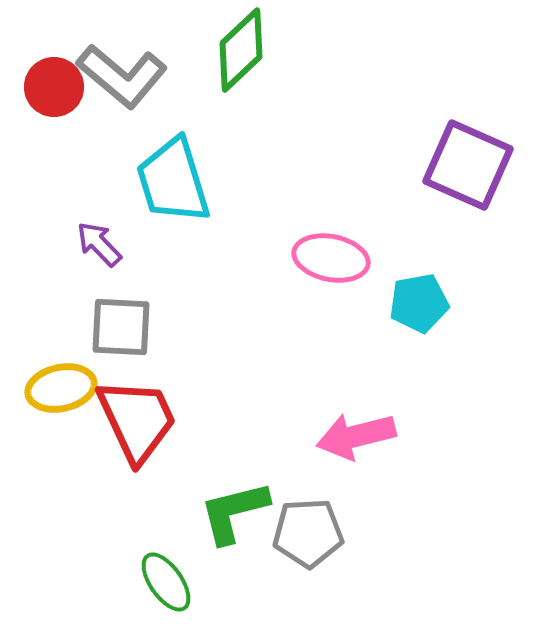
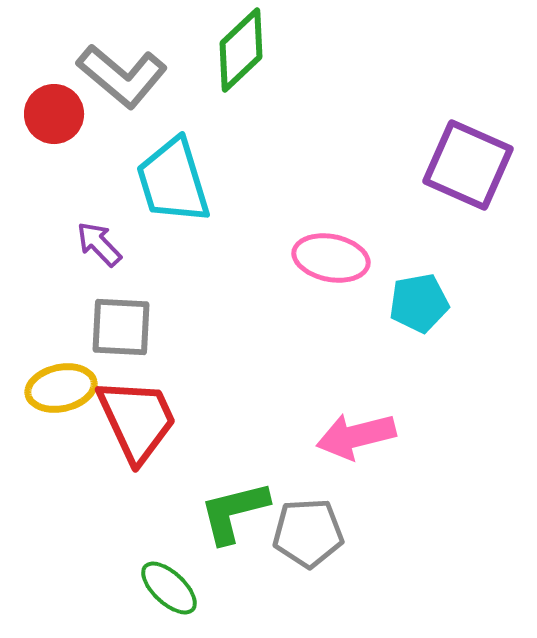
red circle: moved 27 px down
green ellipse: moved 3 px right, 6 px down; rotated 12 degrees counterclockwise
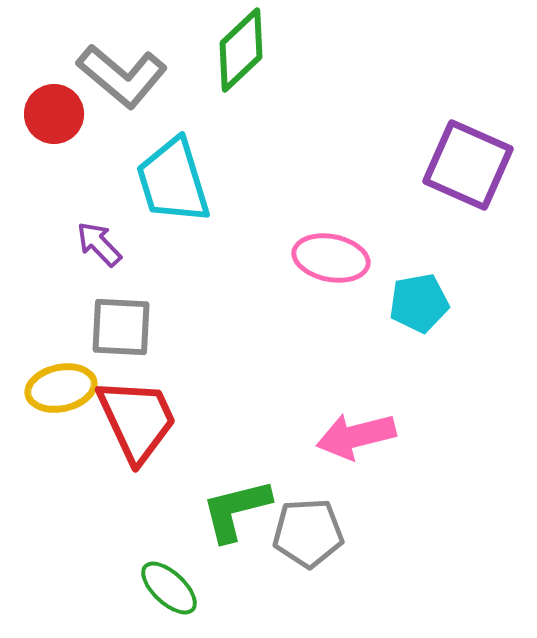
green L-shape: moved 2 px right, 2 px up
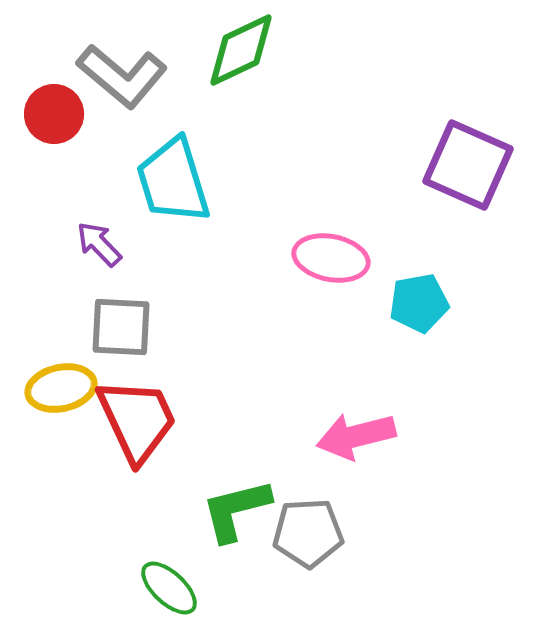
green diamond: rotated 18 degrees clockwise
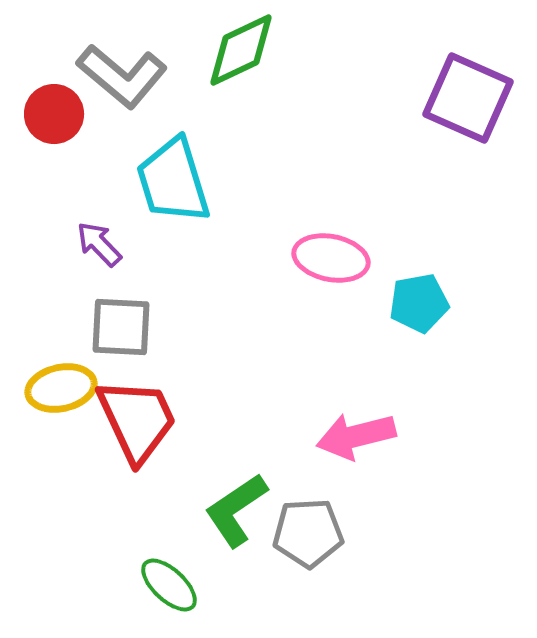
purple square: moved 67 px up
green L-shape: rotated 20 degrees counterclockwise
green ellipse: moved 3 px up
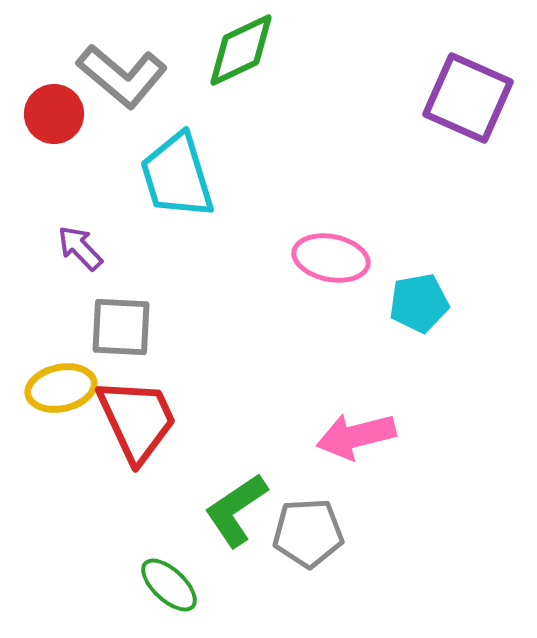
cyan trapezoid: moved 4 px right, 5 px up
purple arrow: moved 19 px left, 4 px down
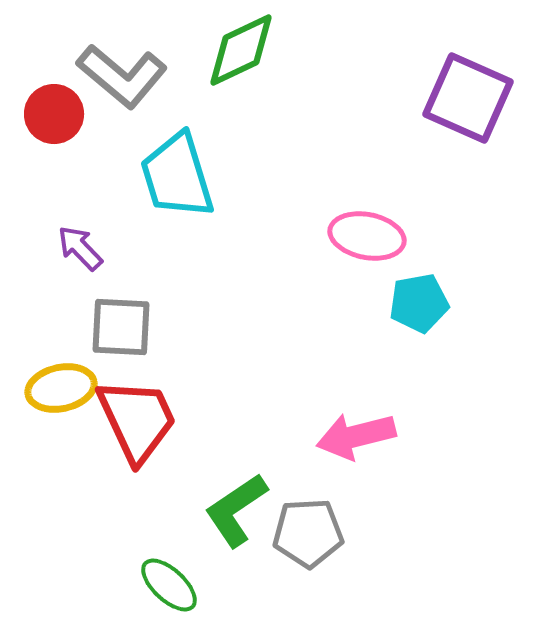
pink ellipse: moved 36 px right, 22 px up
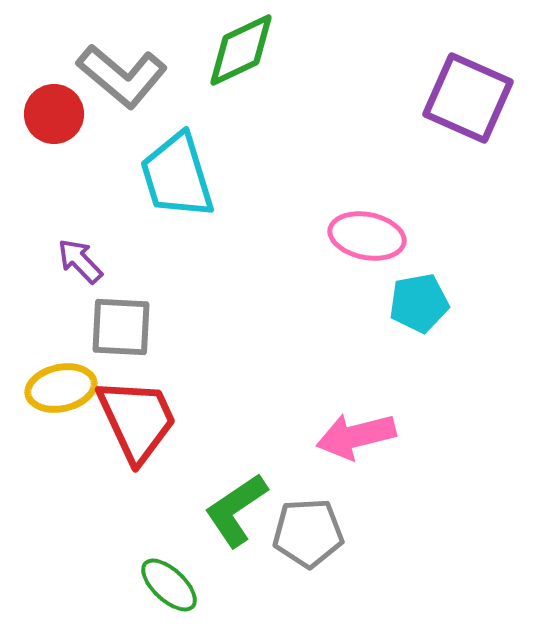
purple arrow: moved 13 px down
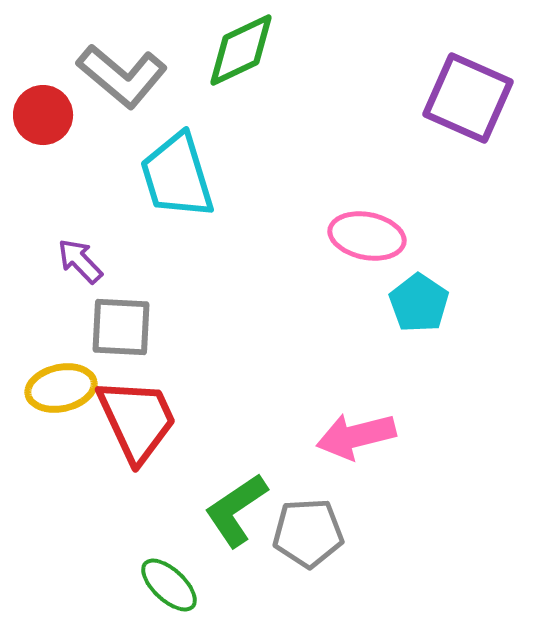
red circle: moved 11 px left, 1 px down
cyan pentagon: rotated 28 degrees counterclockwise
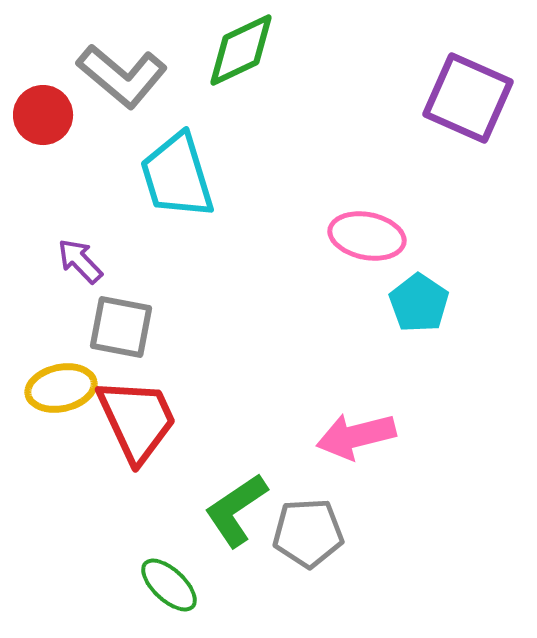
gray square: rotated 8 degrees clockwise
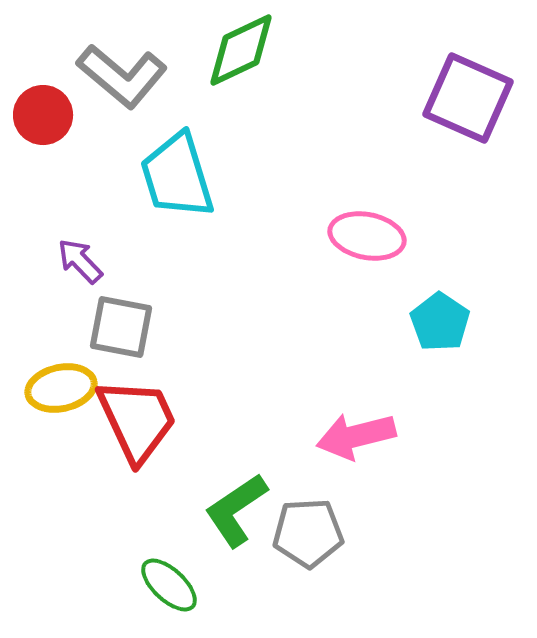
cyan pentagon: moved 21 px right, 19 px down
